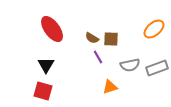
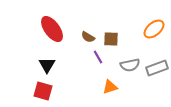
brown semicircle: moved 4 px left, 1 px up
black triangle: moved 1 px right
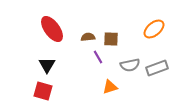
brown semicircle: rotated 144 degrees clockwise
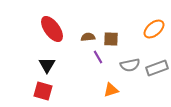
orange triangle: moved 1 px right, 3 px down
